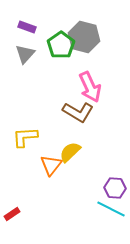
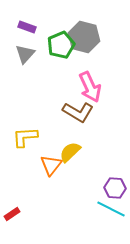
green pentagon: rotated 12 degrees clockwise
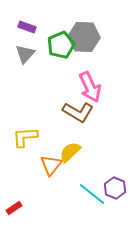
gray hexagon: rotated 12 degrees counterclockwise
purple hexagon: rotated 20 degrees clockwise
cyan line: moved 19 px left, 15 px up; rotated 12 degrees clockwise
red rectangle: moved 2 px right, 6 px up
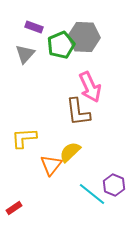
purple rectangle: moved 7 px right
brown L-shape: rotated 52 degrees clockwise
yellow L-shape: moved 1 px left, 1 px down
purple hexagon: moved 1 px left, 3 px up
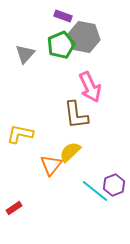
purple rectangle: moved 29 px right, 11 px up
gray hexagon: rotated 8 degrees clockwise
brown L-shape: moved 2 px left, 3 px down
yellow L-shape: moved 4 px left, 4 px up; rotated 16 degrees clockwise
purple hexagon: rotated 15 degrees clockwise
cyan line: moved 3 px right, 3 px up
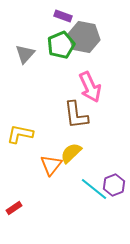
yellow semicircle: moved 1 px right, 1 px down
cyan line: moved 1 px left, 2 px up
